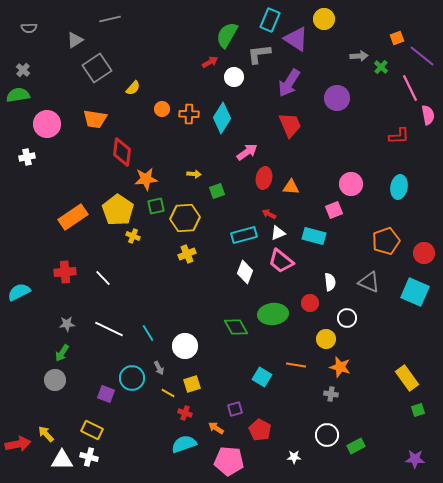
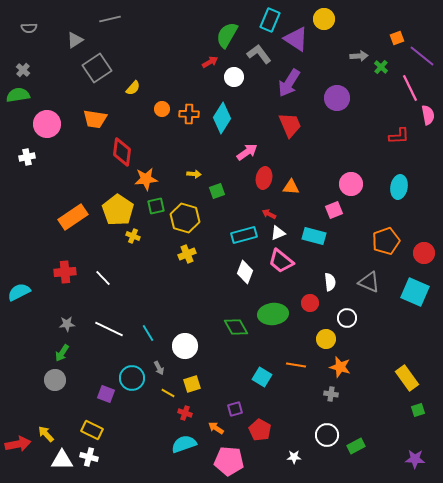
gray L-shape at (259, 54): rotated 60 degrees clockwise
yellow hexagon at (185, 218): rotated 20 degrees clockwise
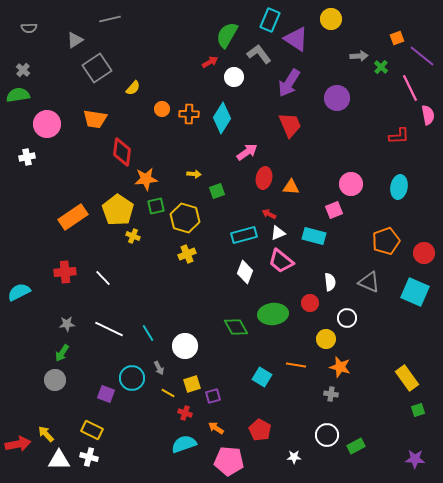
yellow circle at (324, 19): moved 7 px right
purple square at (235, 409): moved 22 px left, 13 px up
white triangle at (62, 460): moved 3 px left
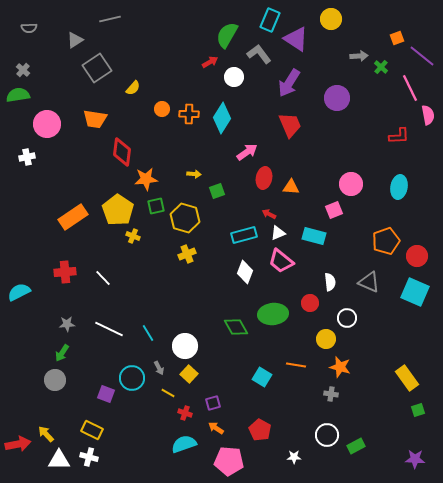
red circle at (424, 253): moved 7 px left, 3 px down
yellow square at (192, 384): moved 3 px left, 10 px up; rotated 30 degrees counterclockwise
purple square at (213, 396): moved 7 px down
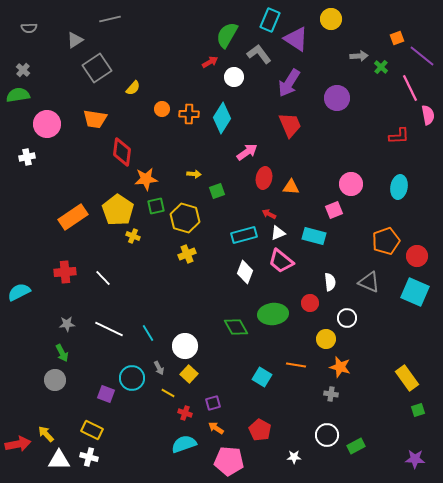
green arrow at (62, 353): rotated 60 degrees counterclockwise
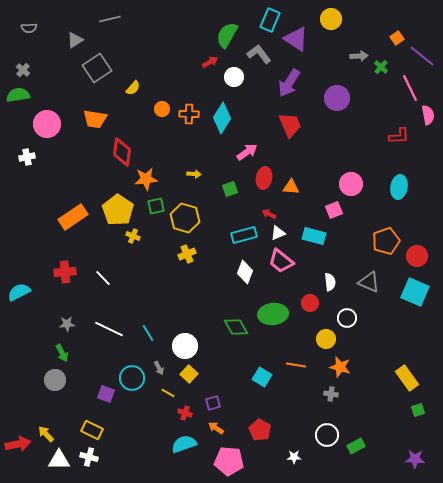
orange square at (397, 38): rotated 16 degrees counterclockwise
green square at (217, 191): moved 13 px right, 2 px up
